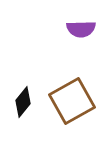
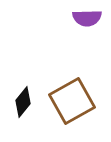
purple semicircle: moved 6 px right, 11 px up
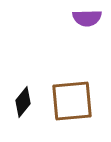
brown square: rotated 24 degrees clockwise
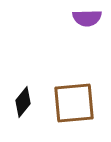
brown square: moved 2 px right, 2 px down
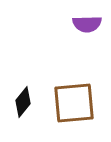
purple semicircle: moved 6 px down
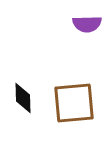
black diamond: moved 4 px up; rotated 40 degrees counterclockwise
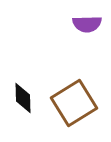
brown square: rotated 27 degrees counterclockwise
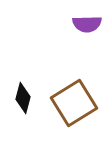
black diamond: rotated 16 degrees clockwise
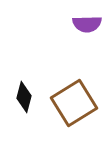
black diamond: moved 1 px right, 1 px up
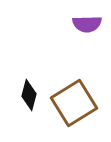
black diamond: moved 5 px right, 2 px up
